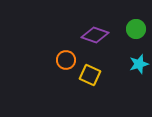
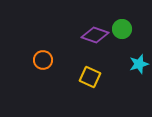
green circle: moved 14 px left
orange circle: moved 23 px left
yellow square: moved 2 px down
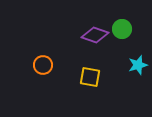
orange circle: moved 5 px down
cyan star: moved 1 px left, 1 px down
yellow square: rotated 15 degrees counterclockwise
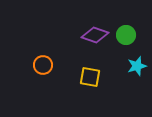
green circle: moved 4 px right, 6 px down
cyan star: moved 1 px left, 1 px down
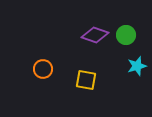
orange circle: moved 4 px down
yellow square: moved 4 px left, 3 px down
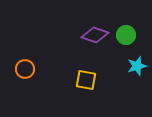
orange circle: moved 18 px left
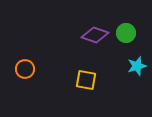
green circle: moved 2 px up
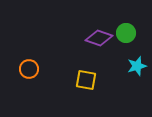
purple diamond: moved 4 px right, 3 px down
orange circle: moved 4 px right
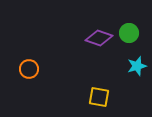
green circle: moved 3 px right
yellow square: moved 13 px right, 17 px down
